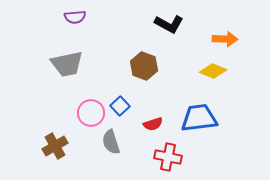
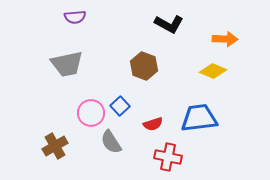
gray semicircle: rotated 15 degrees counterclockwise
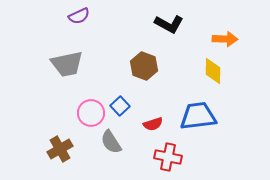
purple semicircle: moved 4 px right, 1 px up; rotated 20 degrees counterclockwise
yellow diamond: rotated 68 degrees clockwise
blue trapezoid: moved 1 px left, 2 px up
brown cross: moved 5 px right, 3 px down
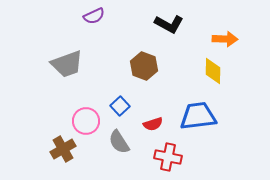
purple semicircle: moved 15 px right
gray trapezoid: rotated 8 degrees counterclockwise
pink circle: moved 5 px left, 8 px down
gray semicircle: moved 8 px right
brown cross: moved 3 px right
